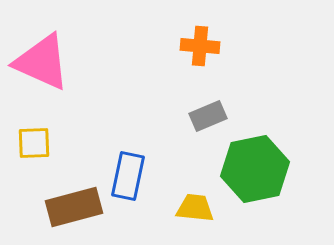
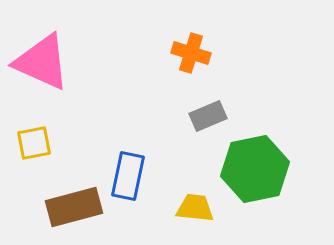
orange cross: moved 9 px left, 7 px down; rotated 12 degrees clockwise
yellow square: rotated 9 degrees counterclockwise
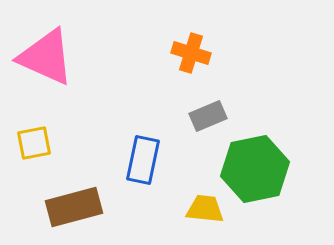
pink triangle: moved 4 px right, 5 px up
blue rectangle: moved 15 px right, 16 px up
yellow trapezoid: moved 10 px right, 1 px down
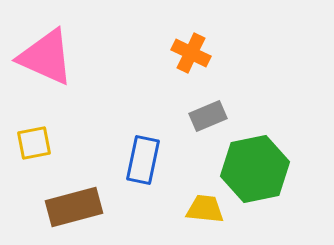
orange cross: rotated 9 degrees clockwise
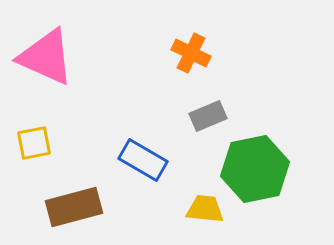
blue rectangle: rotated 72 degrees counterclockwise
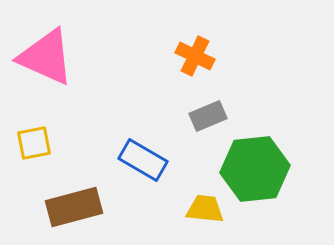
orange cross: moved 4 px right, 3 px down
green hexagon: rotated 6 degrees clockwise
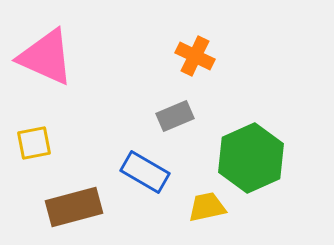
gray rectangle: moved 33 px left
blue rectangle: moved 2 px right, 12 px down
green hexagon: moved 4 px left, 11 px up; rotated 18 degrees counterclockwise
yellow trapezoid: moved 2 px right, 2 px up; rotated 18 degrees counterclockwise
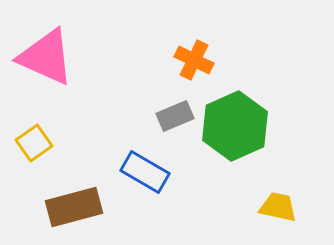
orange cross: moved 1 px left, 4 px down
yellow square: rotated 24 degrees counterclockwise
green hexagon: moved 16 px left, 32 px up
yellow trapezoid: moved 71 px right; rotated 24 degrees clockwise
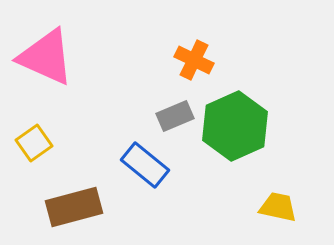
blue rectangle: moved 7 px up; rotated 9 degrees clockwise
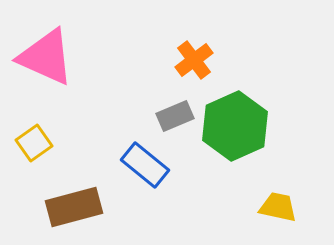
orange cross: rotated 27 degrees clockwise
